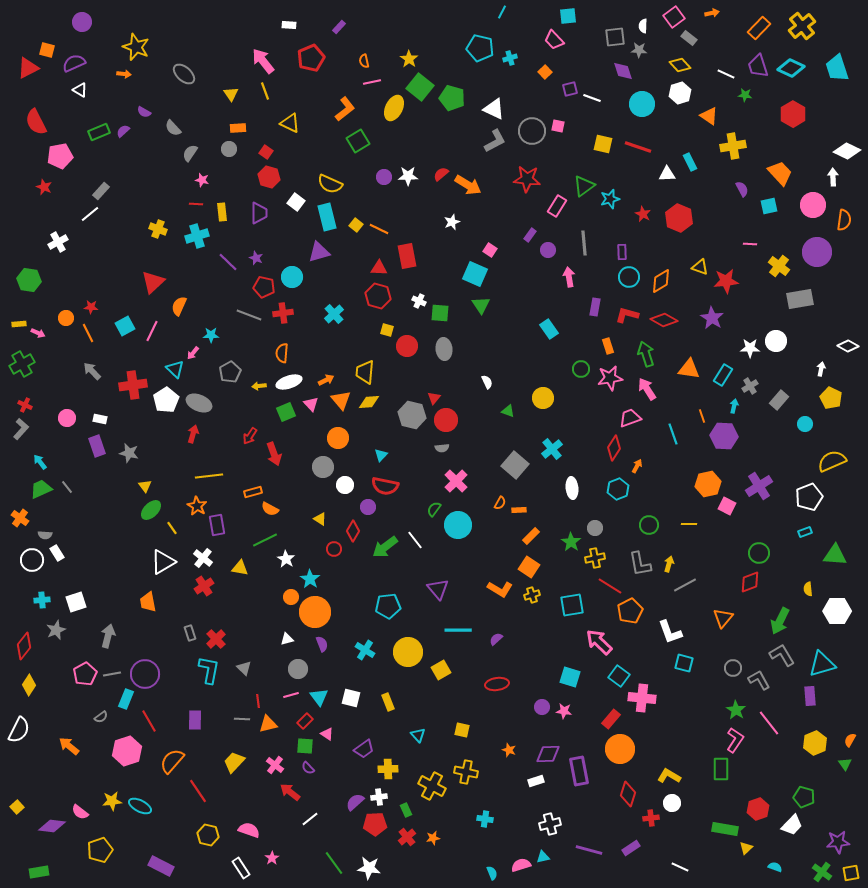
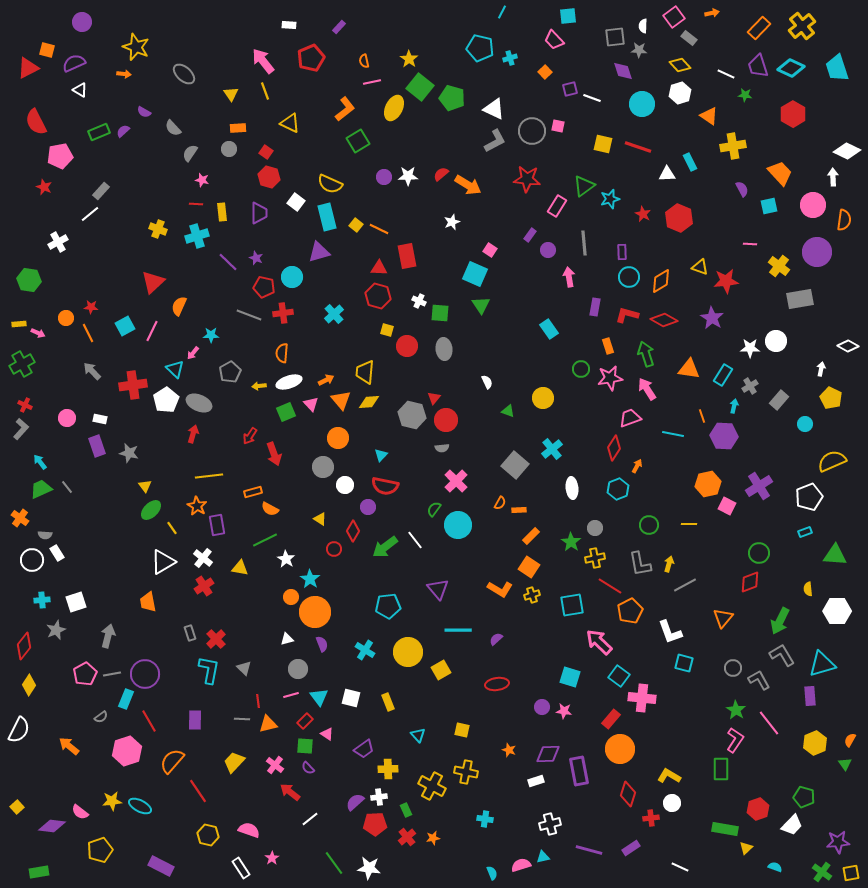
cyan line at (673, 434): rotated 60 degrees counterclockwise
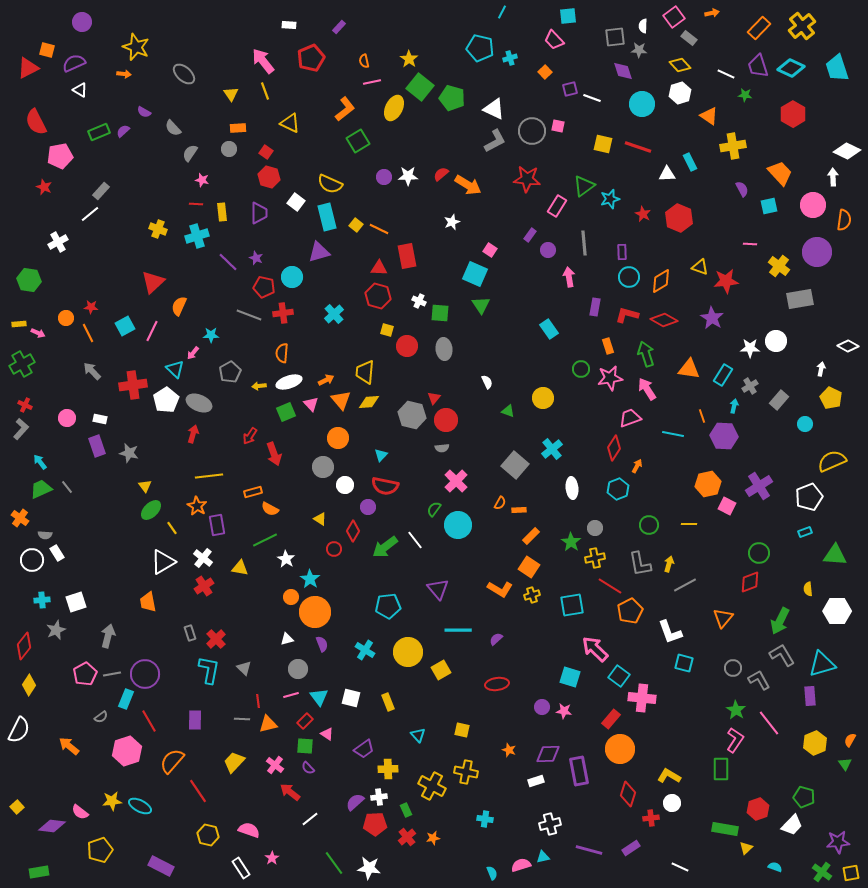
pink arrow at (599, 642): moved 4 px left, 7 px down
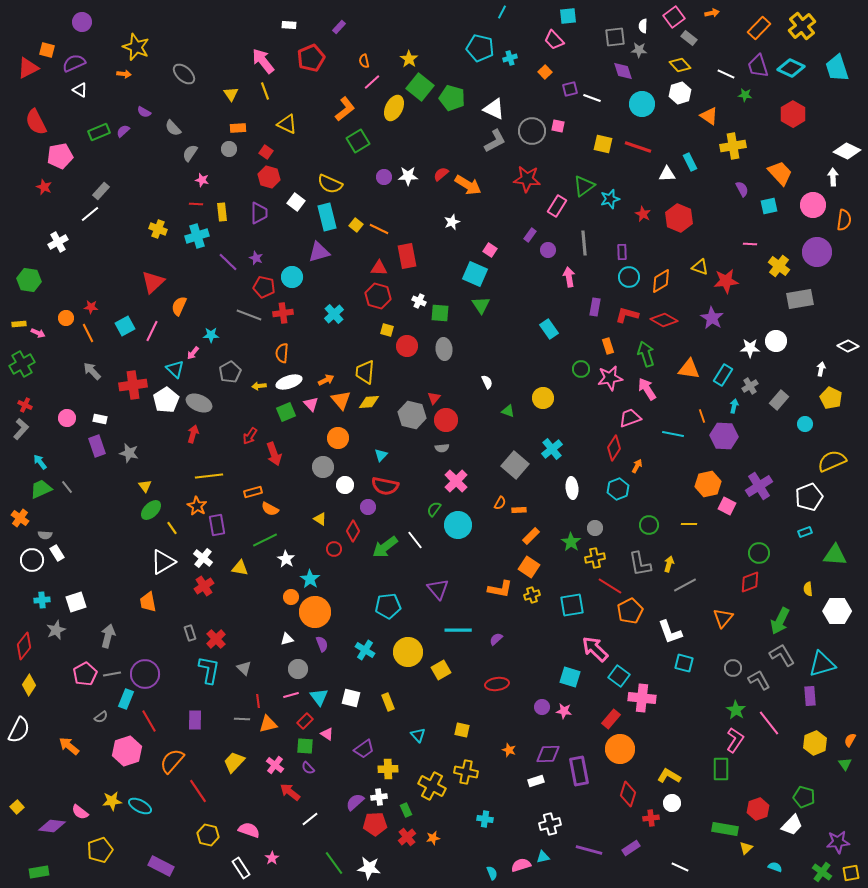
pink line at (372, 82): rotated 30 degrees counterclockwise
yellow triangle at (290, 123): moved 3 px left, 1 px down
orange L-shape at (500, 589): rotated 20 degrees counterclockwise
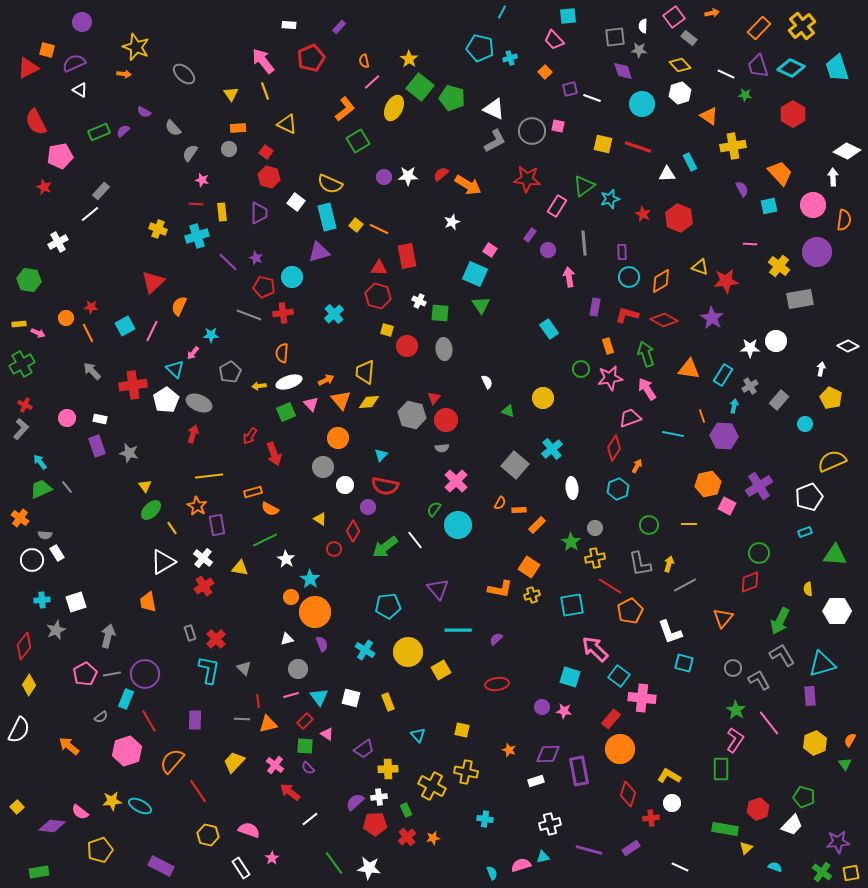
orange rectangle at (531, 536): moved 6 px right, 11 px up
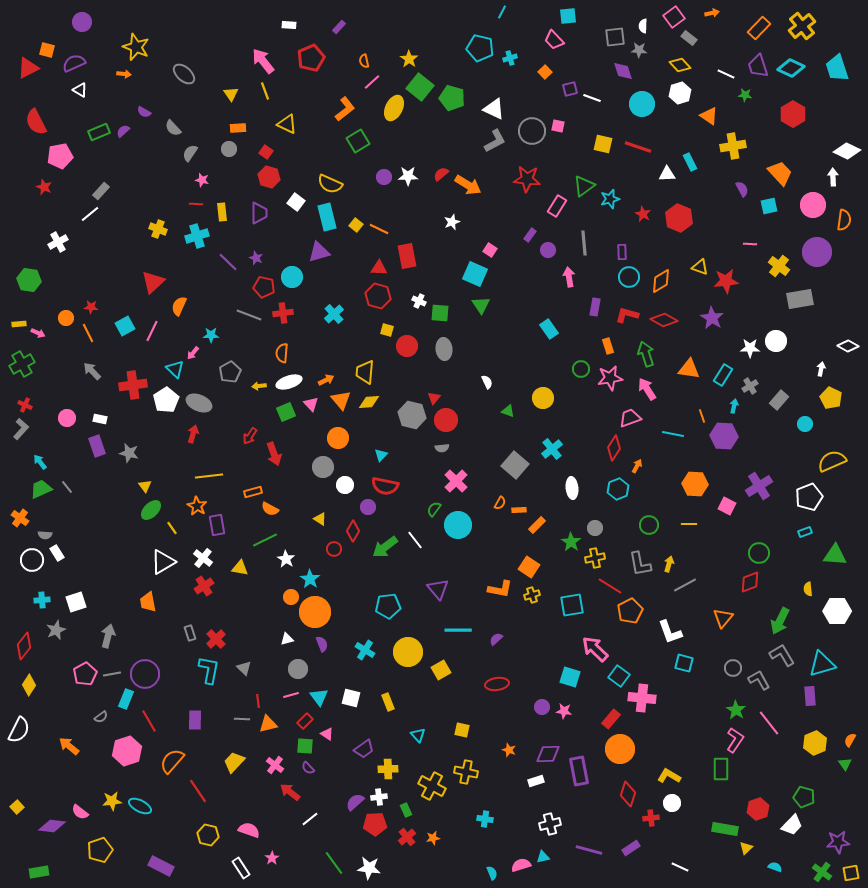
orange hexagon at (708, 484): moved 13 px left; rotated 15 degrees clockwise
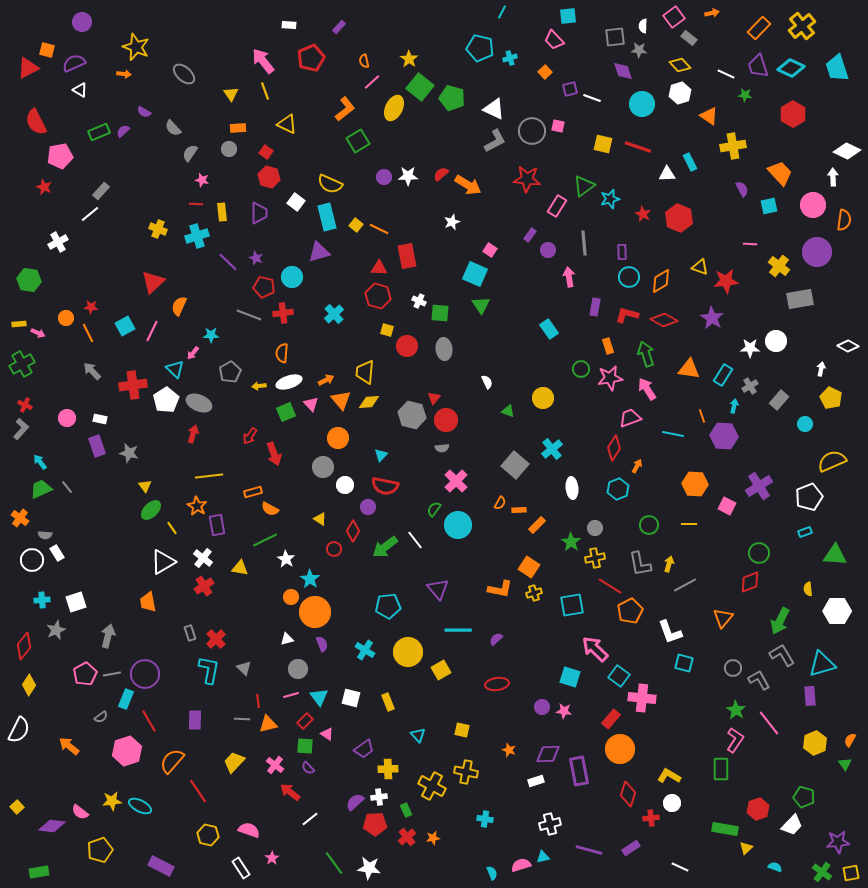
yellow cross at (532, 595): moved 2 px right, 2 px up
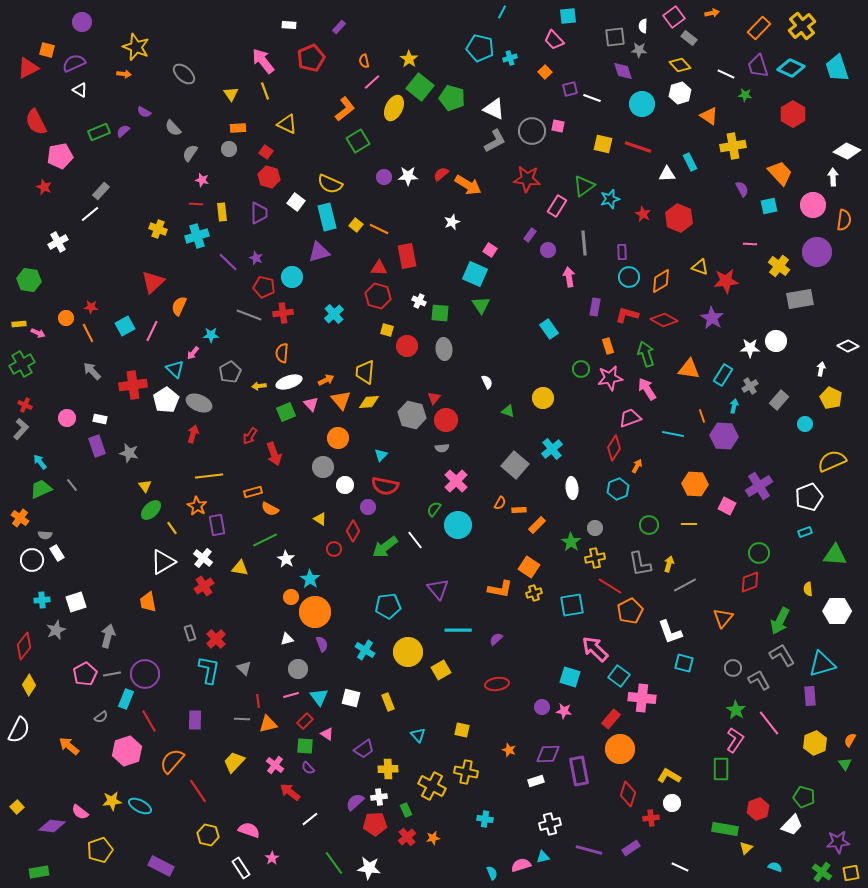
gray line at (67, 487): moved 5 px right, 2 px up
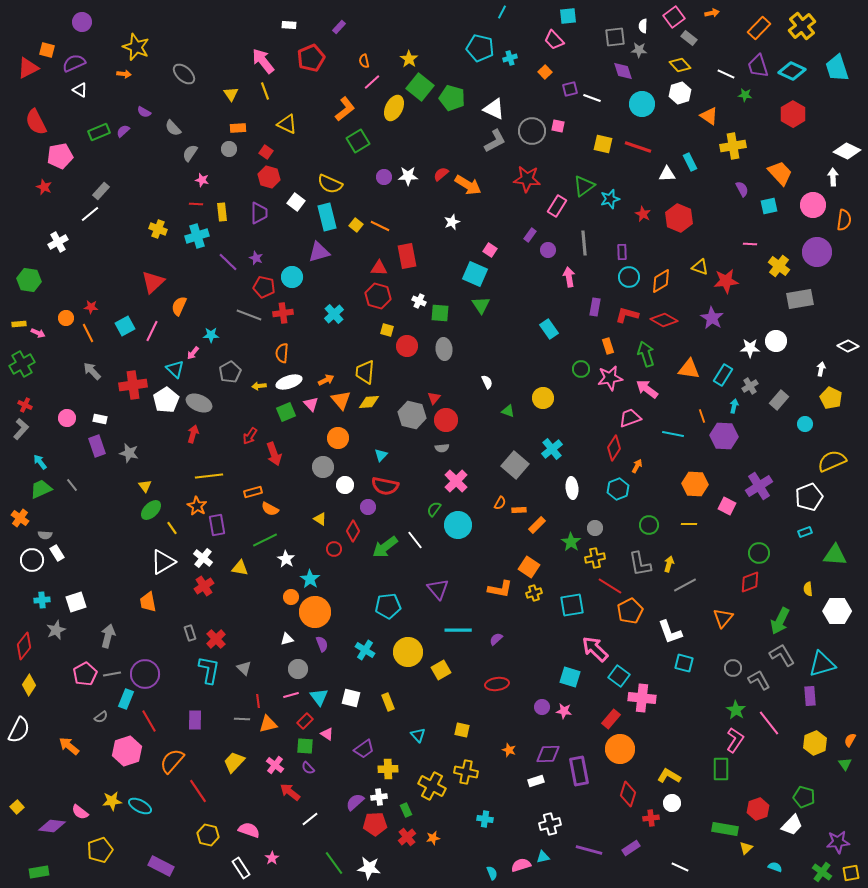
cyan diamond at (791, 68): moved 1 px right, 3 px down
orange line at (379, 229): moved 1 px right, 3 px up
pink arrow at (647, 389): rotated 20 degrees counterclockwise
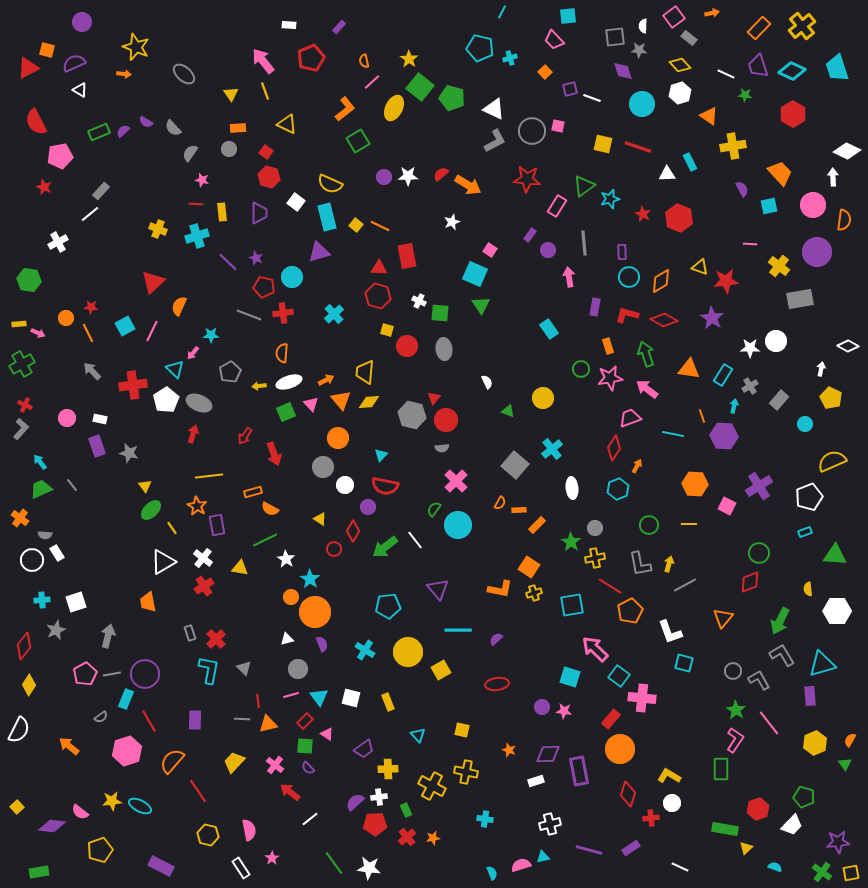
purple semicircle at (144, 112): moved 2 px right, 10 px down
red arrow at (250, 436): moved 5 px left
gray circle at (733, 668): moved 3 px down
pink semicircle at (249, 830): rotated 60 degrees clockwise
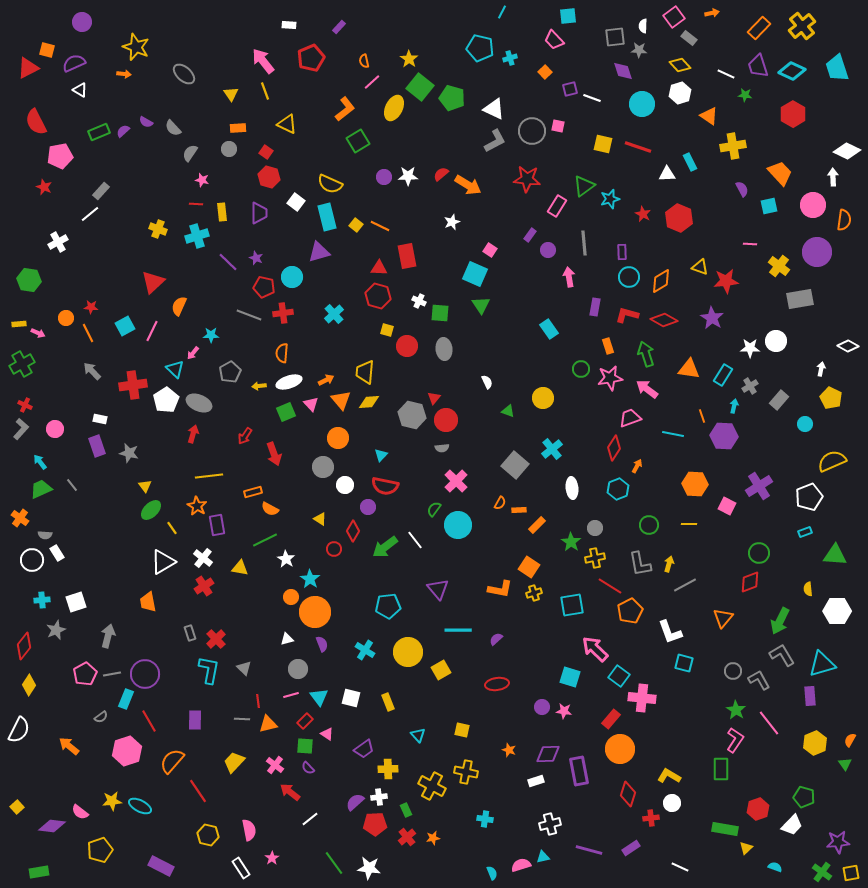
pink circle at (67, 418): moved 12 px left, 11 px down
